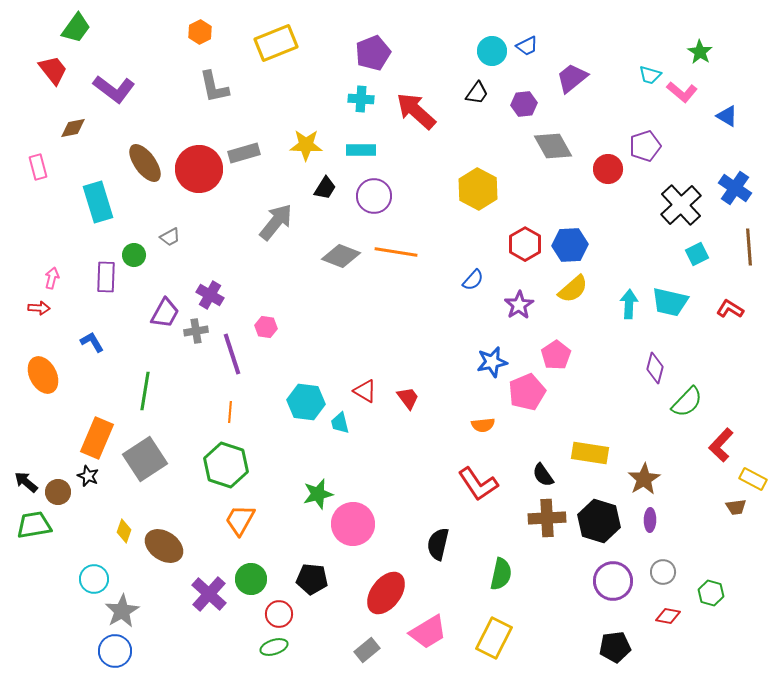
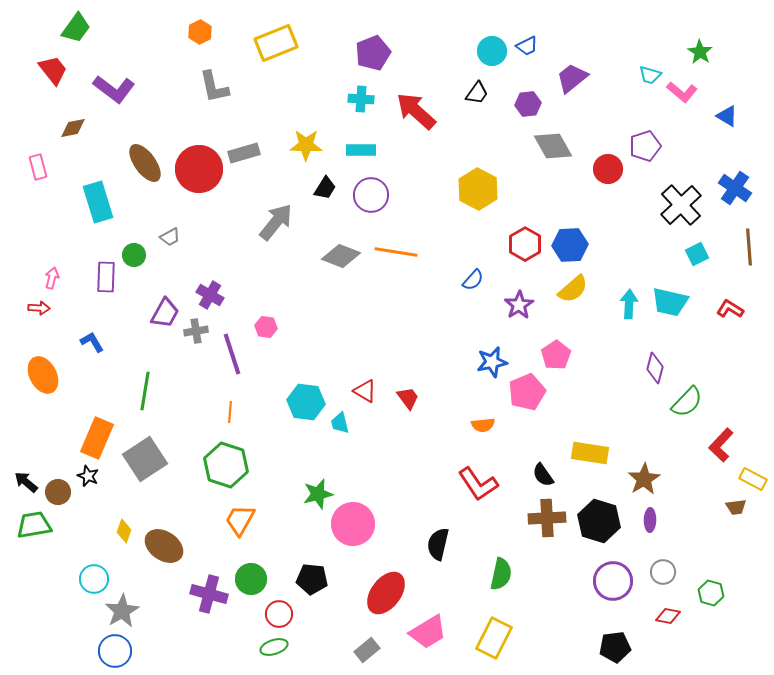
purple hexagon at (524, 104): moved 4 px right
purple circle at (374, 196): moved 3 px left, 1 px up
purple cross at (209, 594): rotated 27 degrees counterclockwise
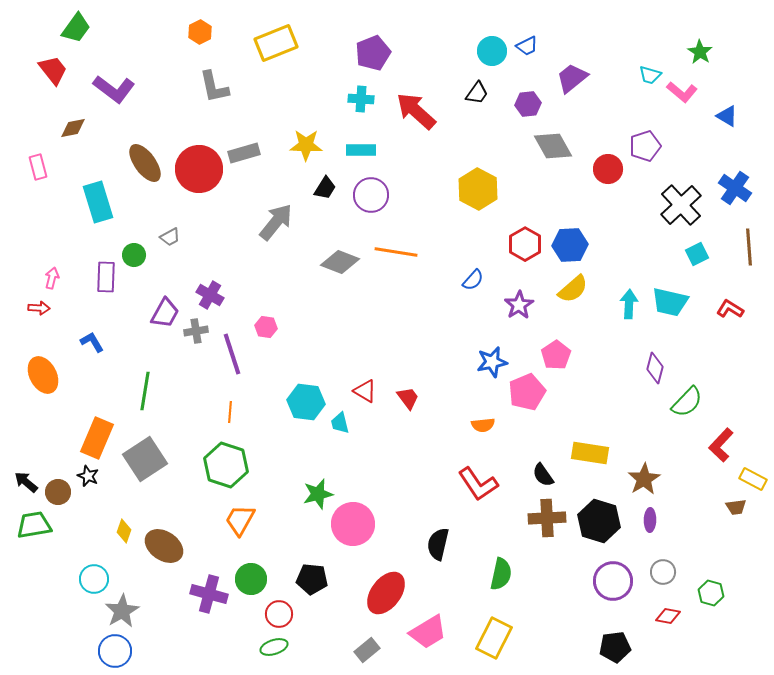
gray diamond at (341, 256): moved 1 px left, 6 px down
